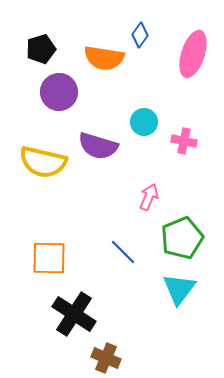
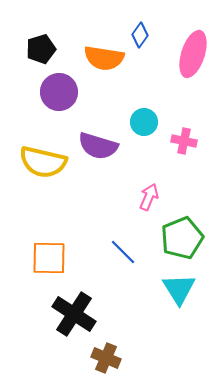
cyan triangle: rotated 9 degrees counterclockwise
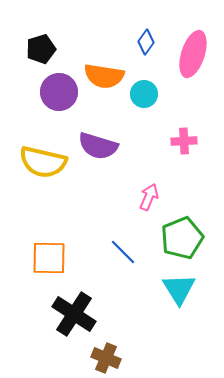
blue diamond: moved 6 px right, 7 px down
orange semicircle: moved 18 px down
cyan circle: moved 28 px up
pink cross: rotated 15 degrees counterclockwise
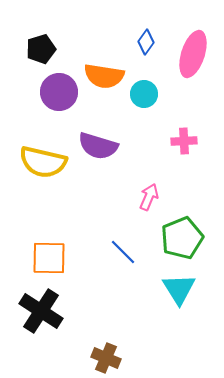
black cross: moved 33 px left, 3 px up
